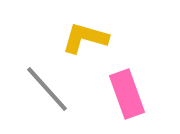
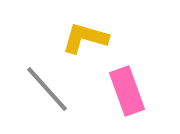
pink rectangle: moved 3 px up
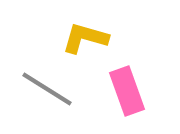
gray line: rotated 16 degrees counterclockwise
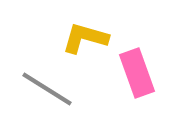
pink rectangle: moved 10 px right, 18 px up
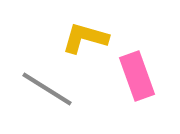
pink rectangle: moved 3 px down
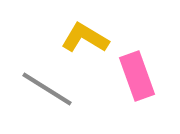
yellow L-shape: rotated 15 degrees clockwise
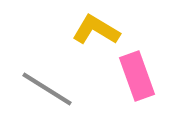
yellow L-shape: moved 11 px right, 8 px up
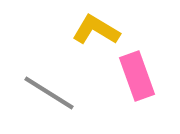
gray line: moved 2 px right, 4 px down
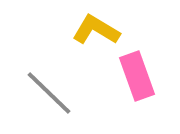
gray line: rotated 12 degrees clockwise
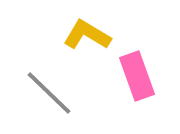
yellow L-shape: moved 9 px left, 5 px down
